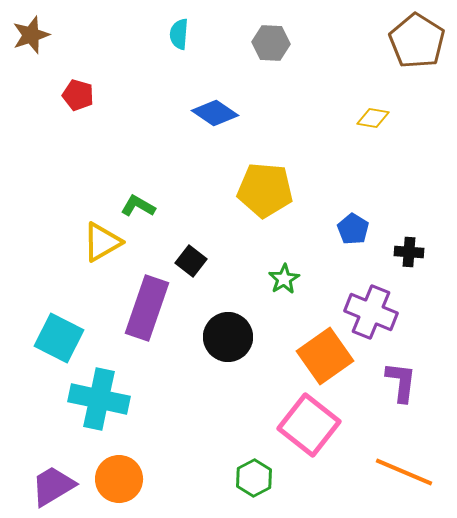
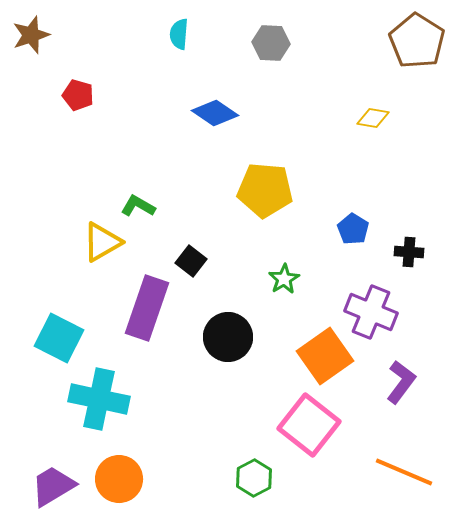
purple L-shape: rotated 30 degrees clockwise
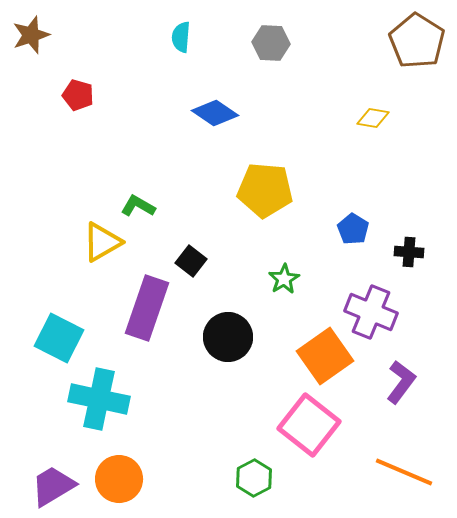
cyan semicircle: moved 2 px right, 3 px down
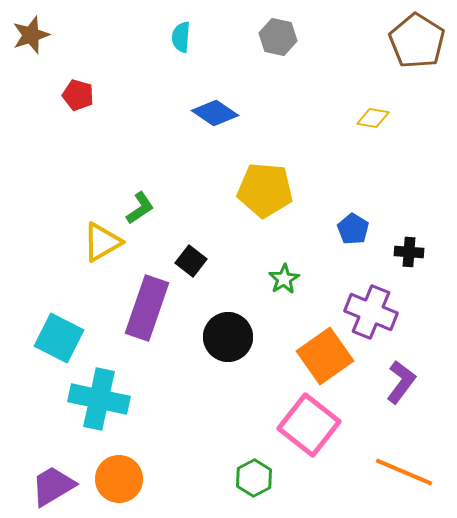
gray hexagon: moved 7 px right, 6 px up; rotated 9 degrees clockwise
green L-shape: moved 2 px right, 2 px down; rotated 116 degrees clockwise
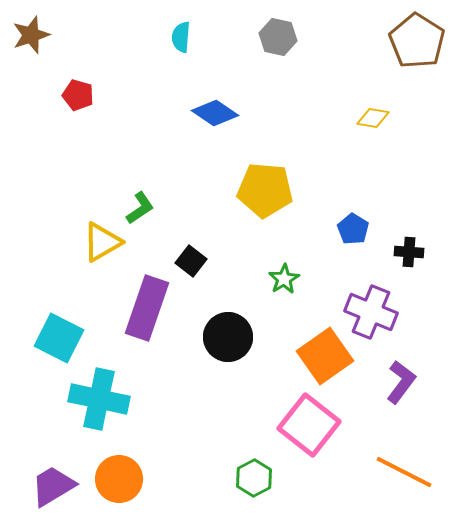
orange line: rotated 4 degrees clockwise
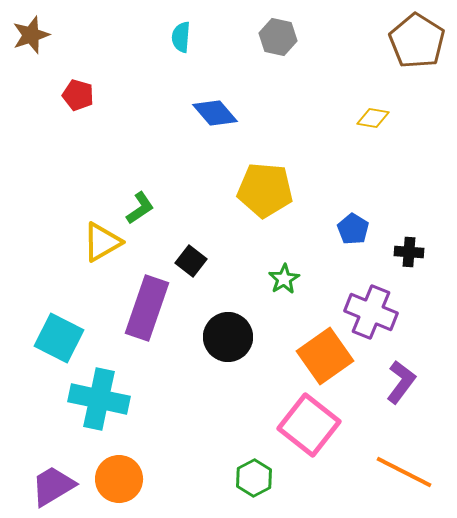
blue diamond: rotated 15 degrees clockwise
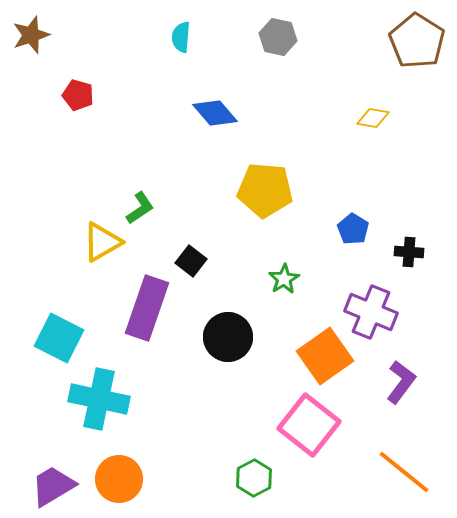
orange line: rotated 12 degrees clockwise
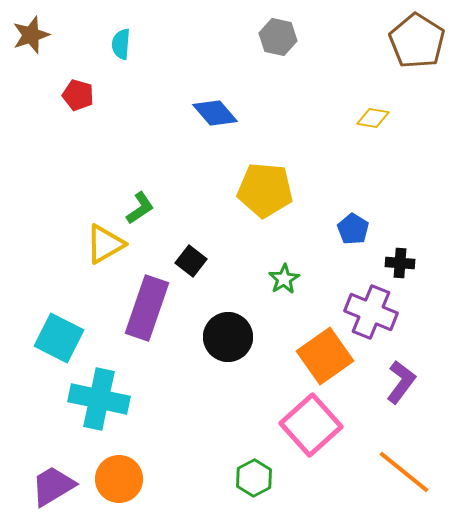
cyan semicircle: moved 60 px left, 7 px down
yellow triangle: moved 3 px right, 2 px down
black cross: moved 9 px left, 11 px down
pink square: moved 2 px right; rotated 10 degrees clockwise
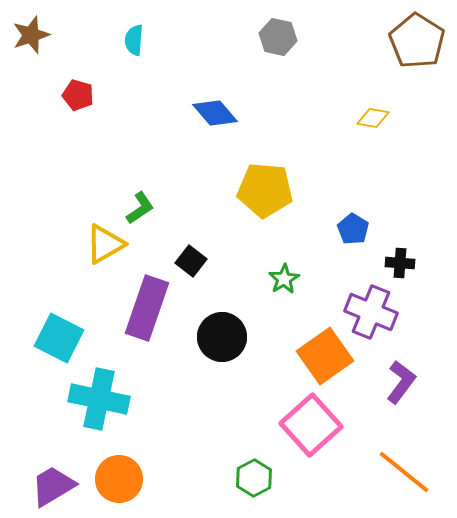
cyan semicircle: moved 13 px right, 4 px up
black circle: moved 6 px left
